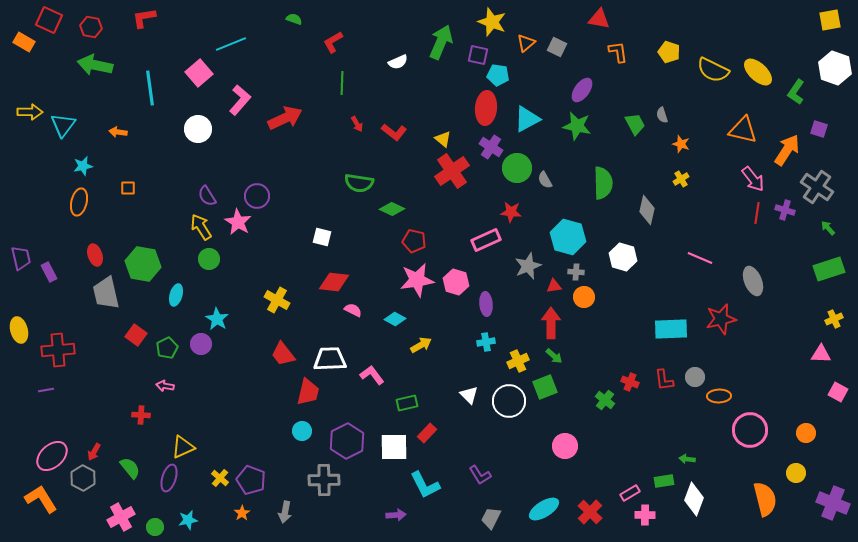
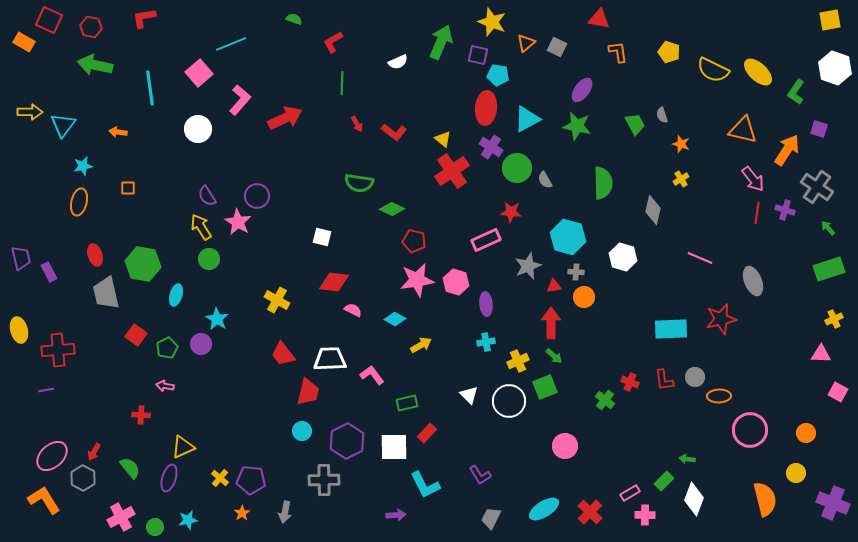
gray diamond at (647, 210): moved 6 px right
purple pentagon at (251, 480): rotated 16 degrees counterclockwise
green rectangle at (664, 481): rotated 36 degrees counterclockwise
orange L-shape at (41, 499): moved 3 px right, 1 px down
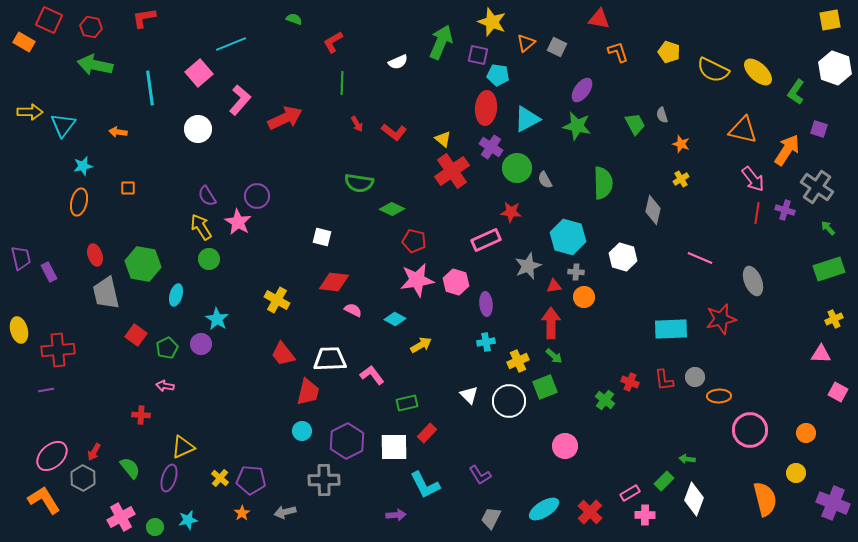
orange L-shape at (618, 52): rotated 10 degrees counterclockwise
gray arrow at (285, 512): rotated 65 degrees clockwise
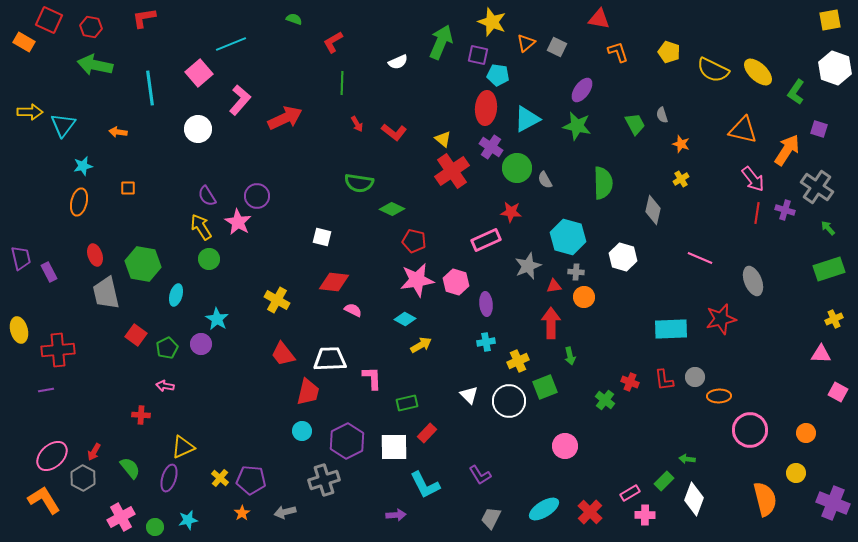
cyan diamond at (395, 319): moved 10 px right
green arrow at (554, 356): moved 16 px right; rotated 36 degrees clockwise
pink L-shape at (372, 375): moved 3 px down; rotated 35 degrees clockwise
gray cross at (324, 480): rotated 16 degrees counterclockwise
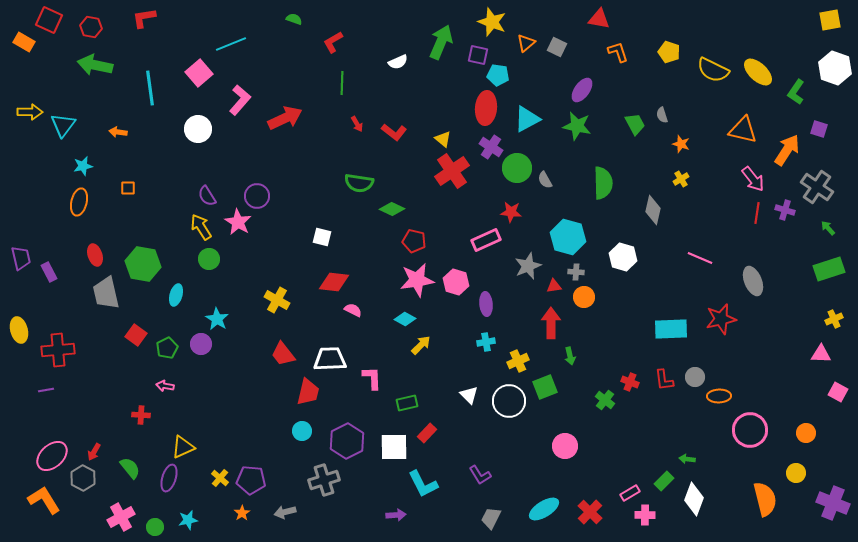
yellow arrow at (421, 345): rotated 15 degrees counterclockwise
cyan L-shape at (425, 485): moved 2 px left, 1 px up
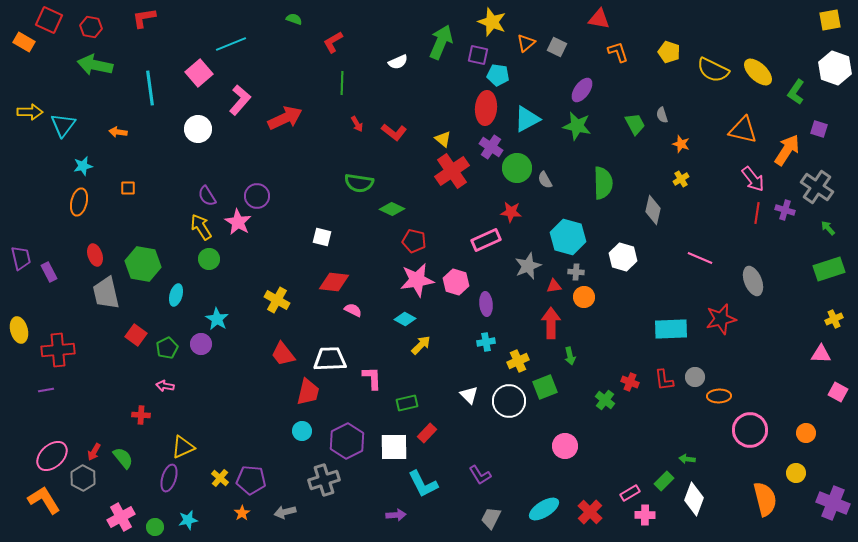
green semicircle at (130, 468): moved 7 px left, 10 px up
